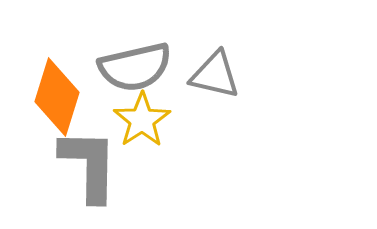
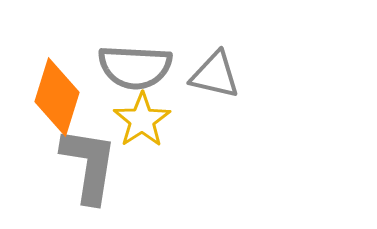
gray semicircle: rotated 16 degrees clockwise
gray L-shape: rotated 8 degrees clockwise
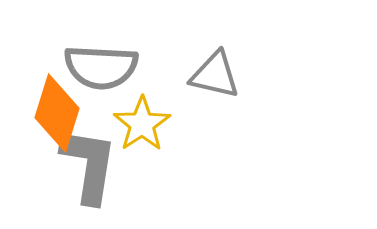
gray semicircle: moved 34 px left
orange diamond: moved 16 px down
yellow star: moved 4 px down
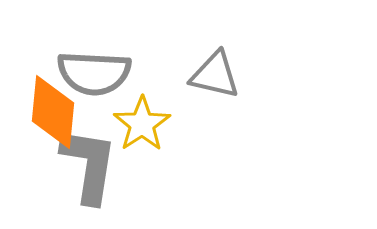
gray semicircle: moved 7 px left, 6 px down
orange diamond: moved 4 px left, 1 px up; rotated 12 degrees counterclockwise
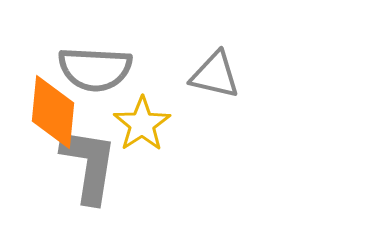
gray semicircle: moved 1 px right, 4 px up
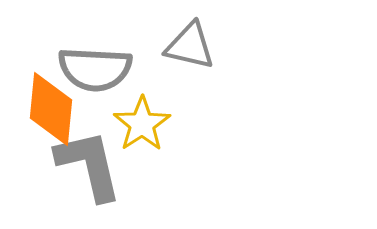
gray triangle: moved 25 px left, 29 px up
orange diamond: moved 2 px left, 3 px up
gray L-shape: rotated 22 degrees counterclockwise
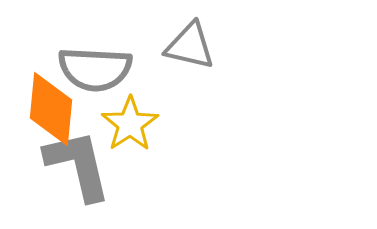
yellow star: moved 12 px left
gray L-shape: moved 11 px left
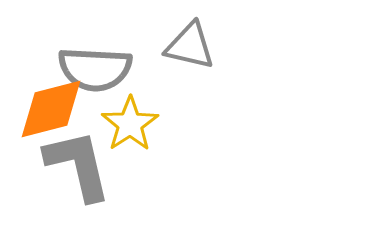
orange diamond: rotated 70 degrees clockwise
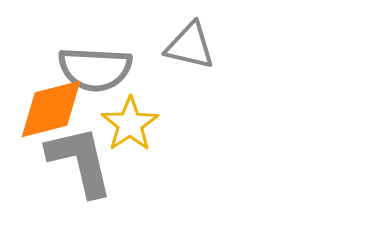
gray L-shape: moved 2 px right, 4 px up
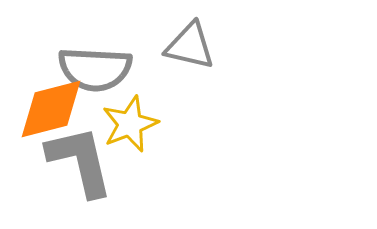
yellow star: rotated 12 degrees clockwise
